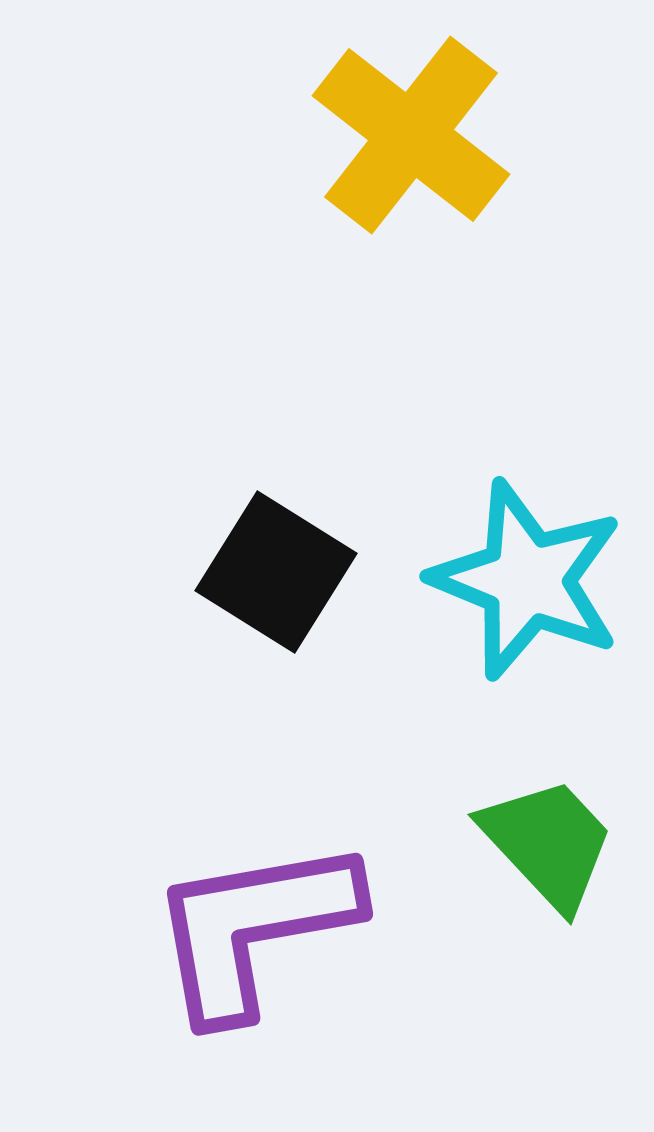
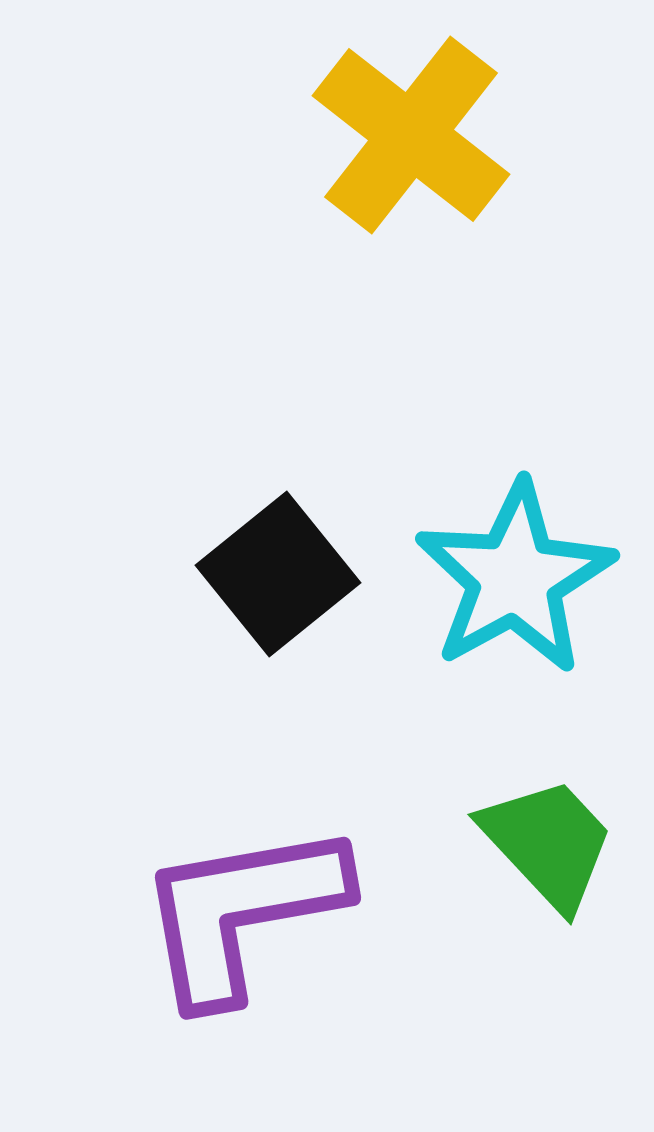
black square: moved 2 px right, 2 px down; rotated 19 degrees clockwise
cyan star: moved 12 px left, 2 px up; rotated 21 degrees clockwise
purple L-shape: moved 12 px left, 16 px up
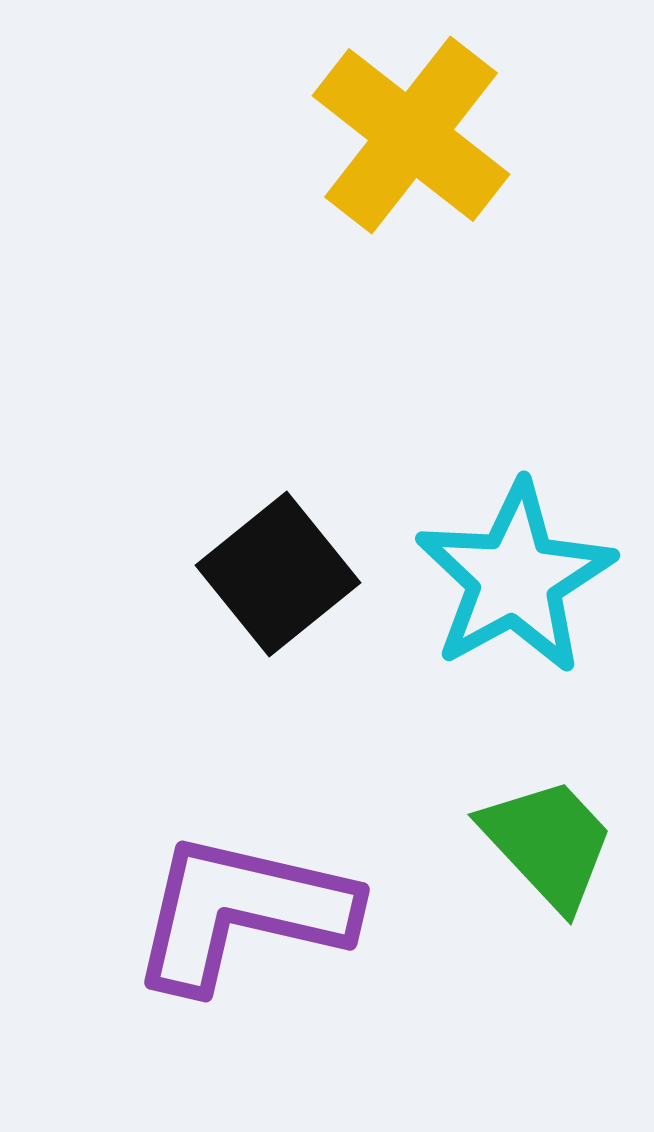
purple L-shape: rotated 23 degrees clockwise
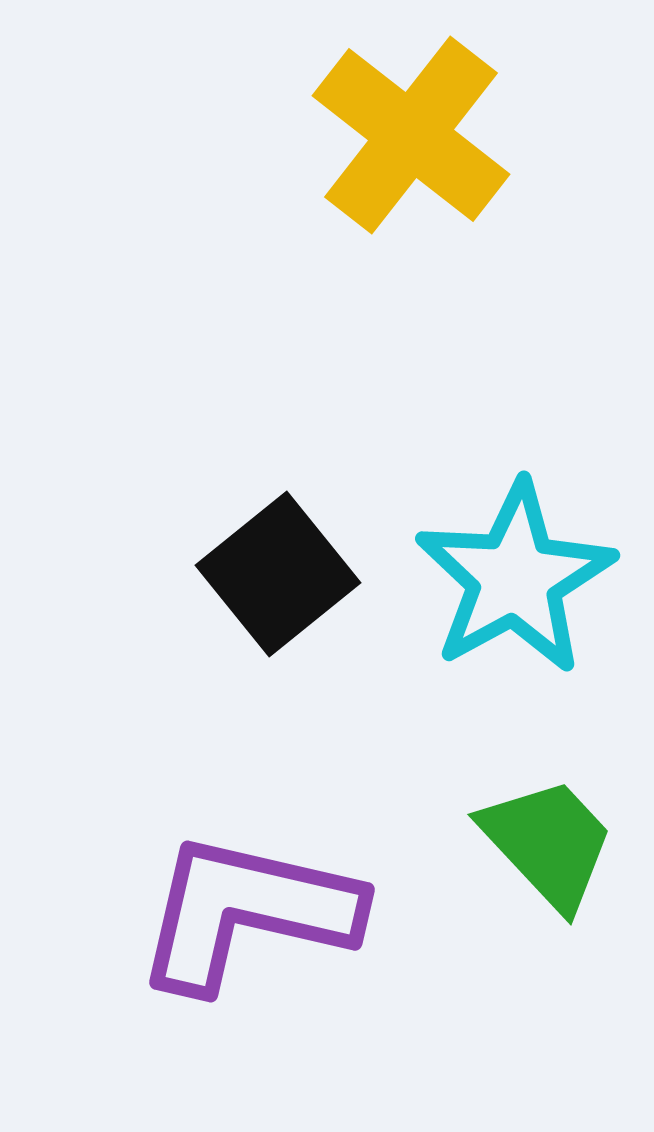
purple L-shape: moved 5 px right
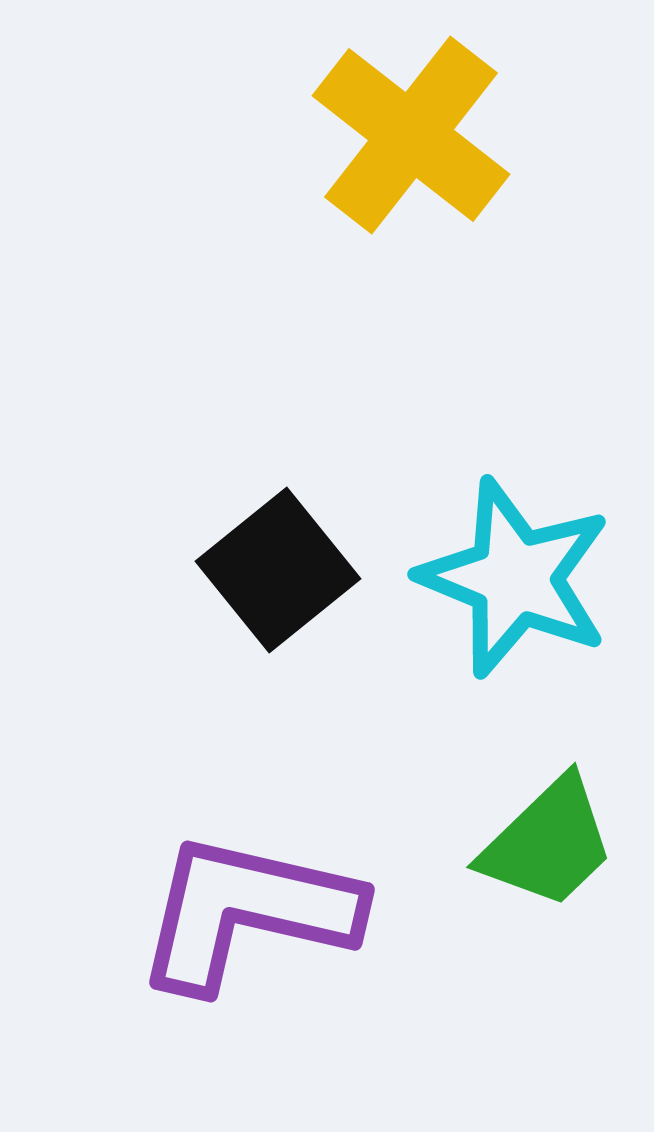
black square: moved 4 px up
cyan star: rotated 21 degrees counterclockwise
green trapezoid: rotated 89 degrees clockwise
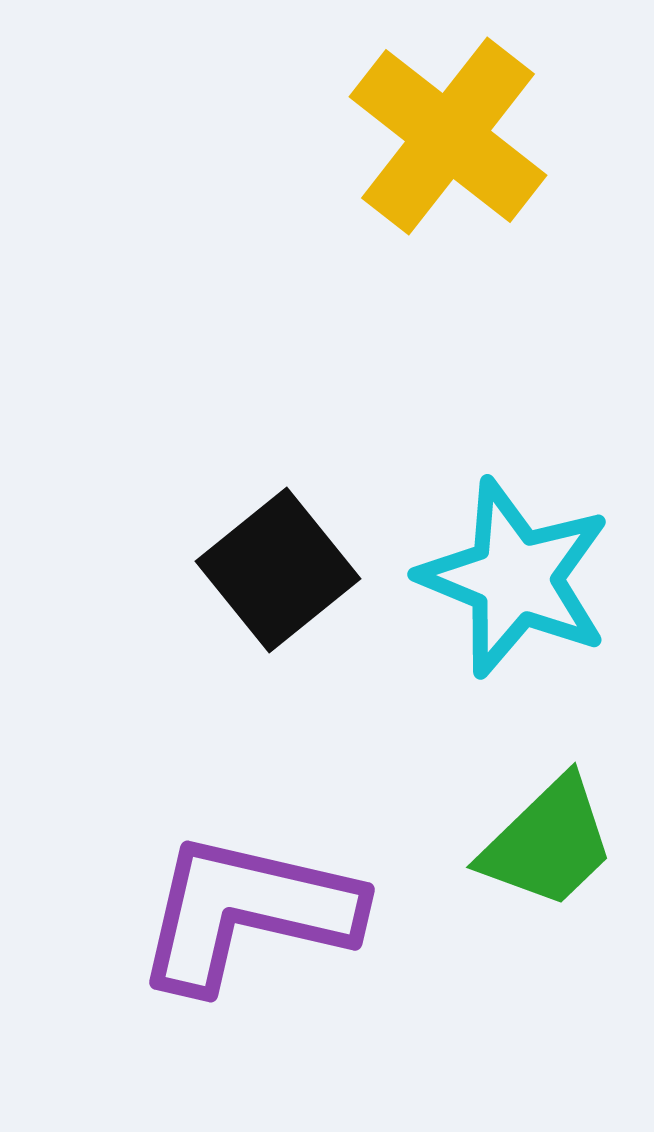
yellow cross: moved 37 px right, 1 px down
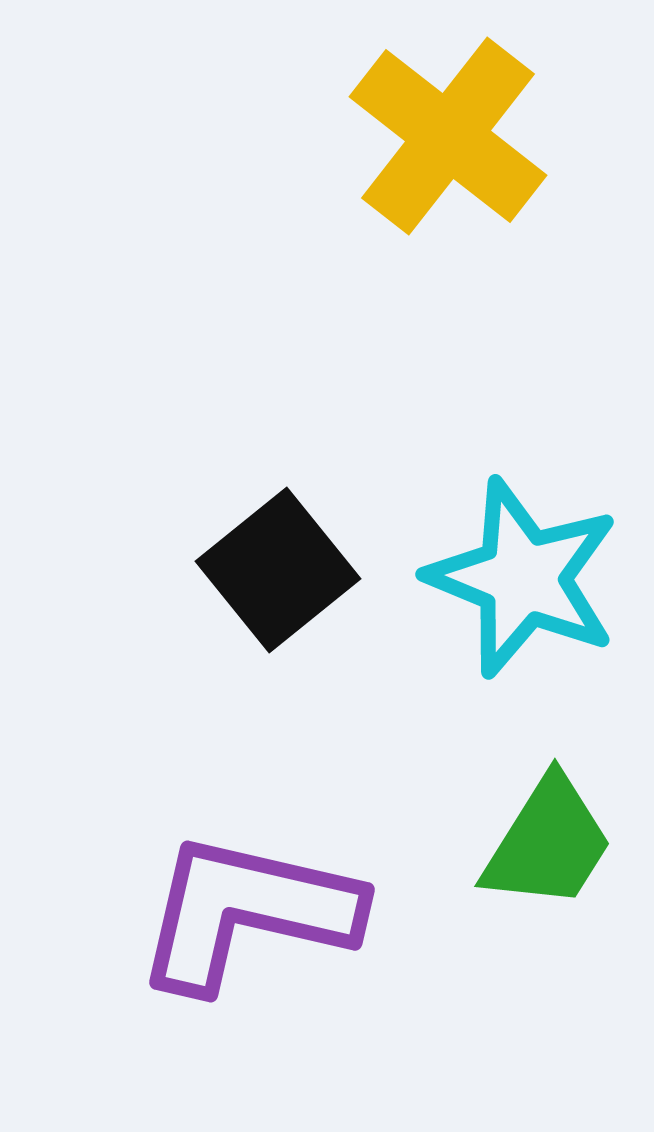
cyan star: moved 8 px right
green trapezoid: rotated 14 degrees counterclockwise
